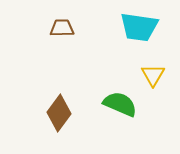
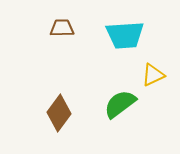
cyan trapezoid: moved 14 px left, 8 px down; rotated 12 degrees counterclockwise
yellow triangle: rotated 35 degrees clockwise
green semicircle: rotated 60 degrees counterclockwise
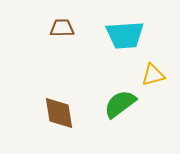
yellow triangle: rotated 10 degrees clockwise
brown diamond: rotated 45 degrees counterclockwise
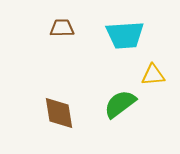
yellow triangle: rotated 10 degrees clockwise
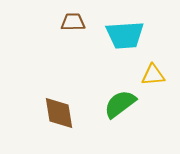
brown trapezoid: moved 11 px right, 6 px up
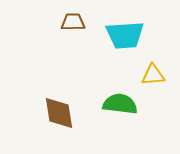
green semicircle: rotated 44 degrees clockwise
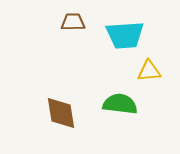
yellow triangle: moved 4 px left, 4 px up
brown diamond: moved 2 px right
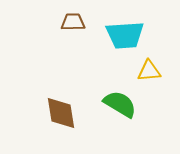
green semicircle: rotated 24 degrees clockwise
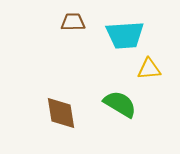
yellow triangle: moved 2 px up
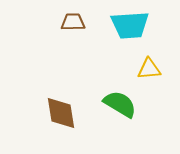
cyan trapezoid: moved 5 px right, 10 px up
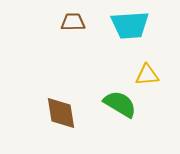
yellow triangle: moved 2 px left, 6 px down
